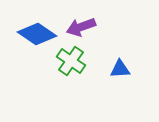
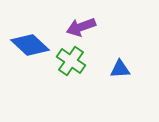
blue diamond: moved 7 px left, 11 px down; rotated 9 degrees clockwise
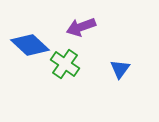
green cross: moved 6 px left, 3 px down
blue triangle: rotated 50 degrees counterclockwise
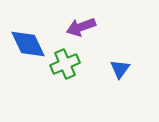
blue diamond: moved 2 px left, 1 px up; rotated 21 degrees clockwise
green cross: rotated 32 degrees clockwise
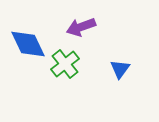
green cross: rotated 16 degrees counterclockwise
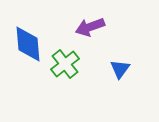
purple arrow: moved 9 px right
blue diamond: rotated 21 degrees clockwise
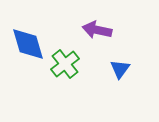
purple arrow: moved 7 px right, 3 px down; rotated 32 degrees clockwise
blue diamond: rotated 12 degrees counterclockwise
